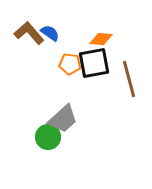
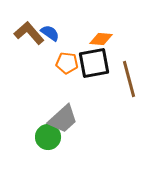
orange pentagon: moved 3 px left, 1 px up
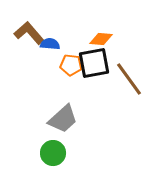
blue semicircle: moved 11 px down; rotated 30 degrees counterclockwise
orange pentagon: moved 4 px right, 2 px down
brown line: rotated 21 degrees counterclockwise
green circle: moved 5 px right, 16 px down
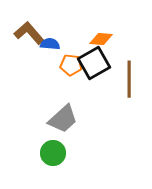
black square: rotated 20 degrees counterclockwise
brown line: rotated 36 degrees clockwise
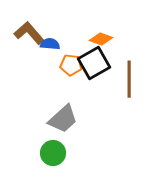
orange diamond: rotated 15 degrees clockwise
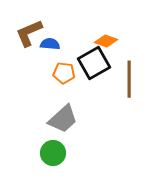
brown L-shape: rotated 72 degrees counterclockwise
orange diamond: moved 5 px right, 2 px down
orange pentagon: moved 7 px left, 8 px down
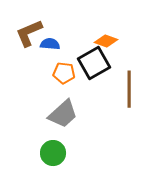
brown line: moved 10 px down
gray trapezoid: moved 5 px up
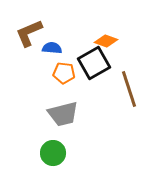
blue semicircle: moved 2 px right, 4 px down
brown line: rotated 18 degrees counterclockwise
gray trapezoid: rotated 28 degrees clockwise
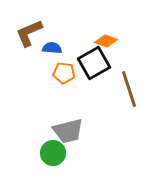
gray trapezoid: moved 5 px right, 17 px down
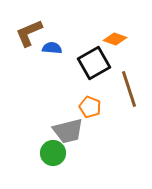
orange diamond: moved 9 px right, 2 px up
orange pentagon: moved 26 px right, 34 px down; rotated 15 degrees clockwise
